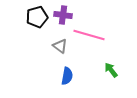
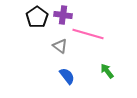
black pentagon: rotated 20 degrees counterclockwise
pink line: moved 1 px left, 1 px up
green arrow: moved 4 px left, 1 px down
blue semicircle: rotated 48 degrees counterclockwise
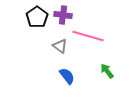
pink line: moved 2 px down
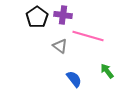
blue semicircle: moved 7 px right, 3 px down
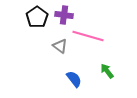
purple cross: moved 1 px right
